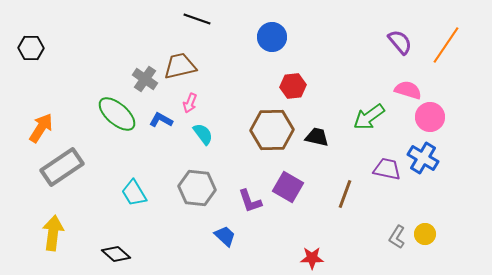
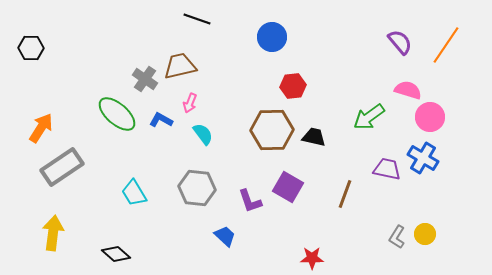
black trapezoid: moved 3 px left
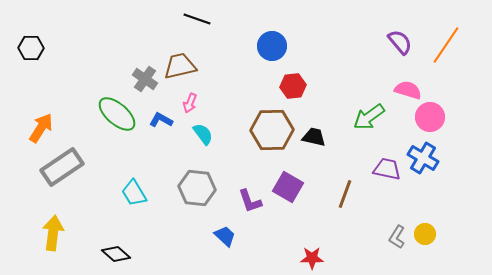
blue circle: moved 9 px down
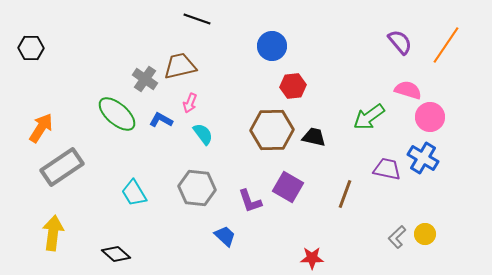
gray L-shape: rotated 15 degrees clockwise
